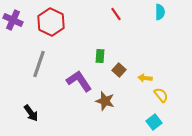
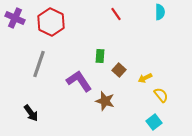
purple cross: moved 2 px right, 2 px up
yellow arrow: rotated 32 degrees counterclockwise
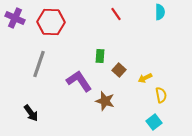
red hexagon: rotated 24 degrees counterclockwise
yellow semicircle: rotated 28 degrees clockwise
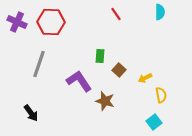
purple cross: moved 2 px right, 4 px down
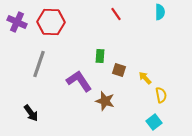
brown square: rotated 24 degrees counterclockwise
yellow arrow: rotated 72 degrees clockwise
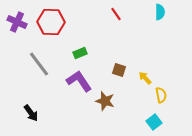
green rectangle: moved 20 px left, 3 px up; rotated 64 degrees clockwise
gray line: rotated 56 degrees counterclockwise
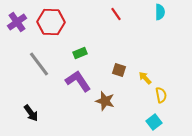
purple cross: rotated 30 degrees clockwise
purple L-shape: moved 1 px left
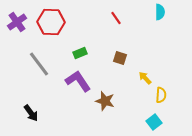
red line: moved 4 px down
brown square: moved 1 px right, 12 px up
yellow semicircle: rotated 14 degrees clockwise
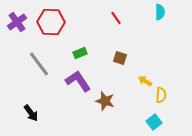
yellow arrow: moved 3 px down; rotated 16 degrees counterclockwise
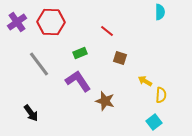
red line: moved 9 px left, 13 px down; rotated 16 degrees counterclockwise
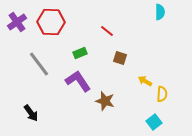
yellow semicircle: moved 1 px right, 1 px up
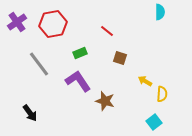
red hexagon: moved 2 px right, 2 px down; rotated 12 degrees counterclockwise
black arrow: moved 1 px left
